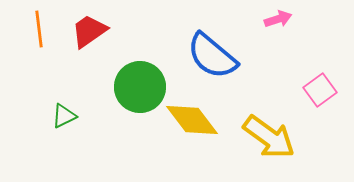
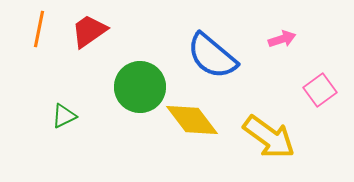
pink arrow: moved 4 px right, 20 px down
orange line: rotated 18 degrees clockwise
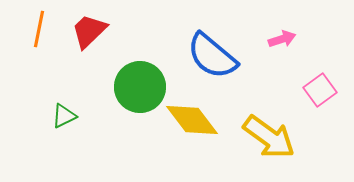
red trapezoid: rotated 9 degrees counterclockwise
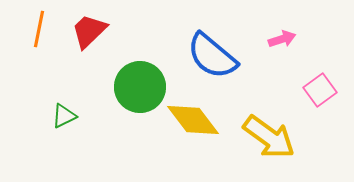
yellow diamond: moved 1 px right
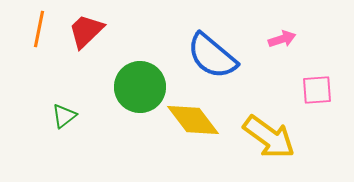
red trapezoid: moved 3 px left
pink square: moved 3 px left; rotated 32 degrees clockwise
green triangle: rotated 12 degrees counterclockwise
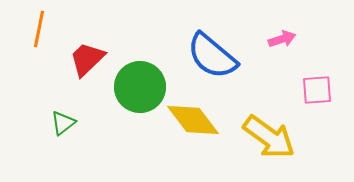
red trapezoid: moved 1 px right, 28 px down
green triangle: moved 1 px left, 7 px down
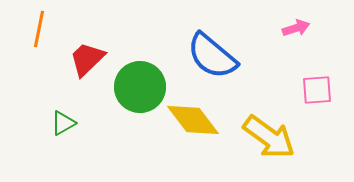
pink arrow: moved 14 px right, 11 px up
green triangle: rotated 8 degrees clockwise
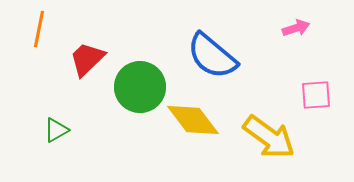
pink square: moved 1 px left, 5 px down
green triangle: moved 7 px left, 7 px down
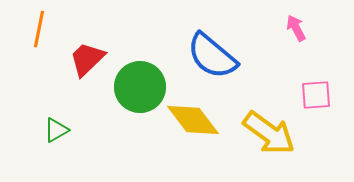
pink arrow: rotated 100 degrees counterclockwise
yellow arrow: moved 4 px up
